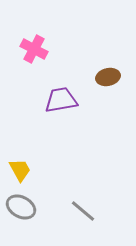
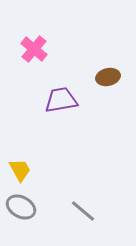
pink cross: rotated 12 degrees clockwise
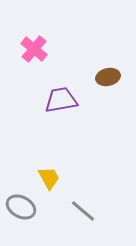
yellow trapezoid: moved 29 px right, 8 px down
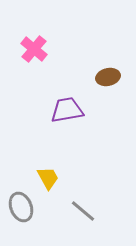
purple trapezoid: moved 6 px right, 10 px down
yellow trapezoid: moved 1 px left
gray ellipse: rotated 40 degrees clockwise
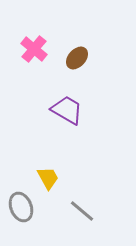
brown ellipse: moved 31 px left, 19 px up; rotated 35 degrees counterclockwise
purple trapezoid: rotated 40 degrees clockwise
gray line: moved 1 px left
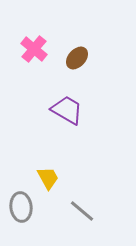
gray ellipse: rotated 16 degrees clockwise
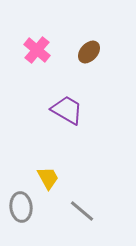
pink cross: moved 3 px right, 1 px down
brown ellipse: moved 12 px right, 6 px up
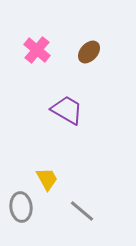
yellow trapezoid: moved 1 px left, 1 px down
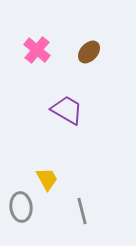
gray line: rotated 36 degrees clockwise
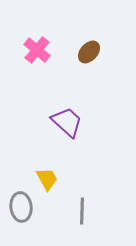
purple trapezoid: moved 12 px down; rotated 12 degrees clockwise
gray line: rotated 16 degrees clockwise
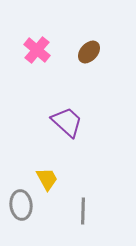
gray ellipse: moved 2 px up
gray line: moved 1 px right
